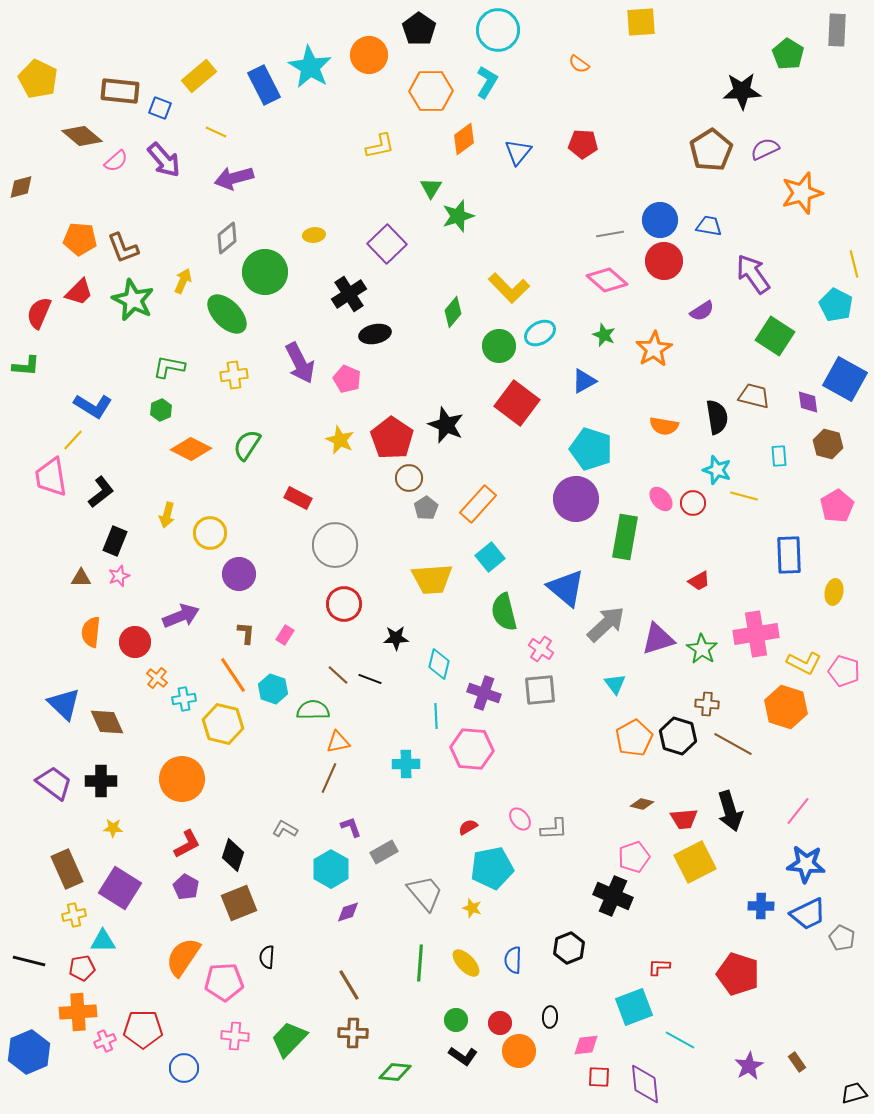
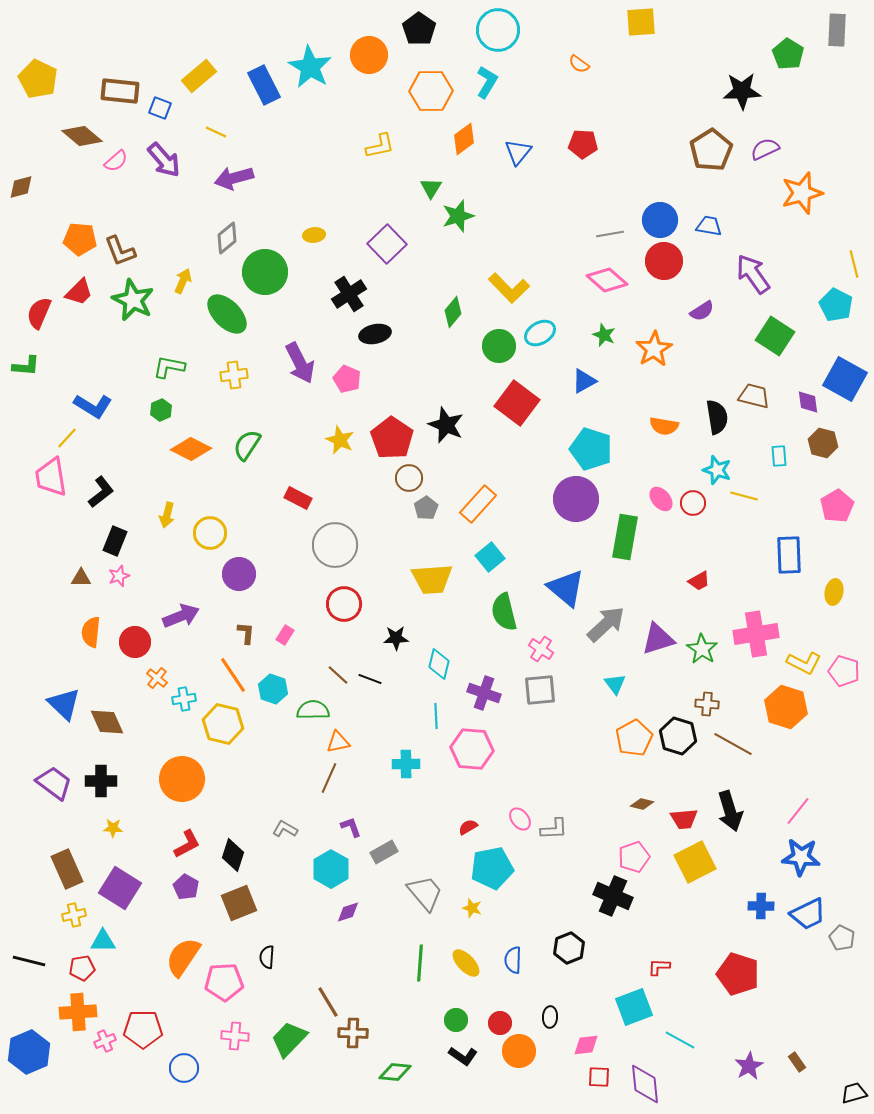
brown L-shape at (123, 248): moved 3 px left, 3 px down
yellow line at (73, 440): moved 6 px left, 2 px up
brown hexagon at (828, 444): moved 5 px left, 1 px up
blue star at (806, 864): moved 5 px left, 7 px up
brown line at (349, 985): moved 21 px left, 17 px down
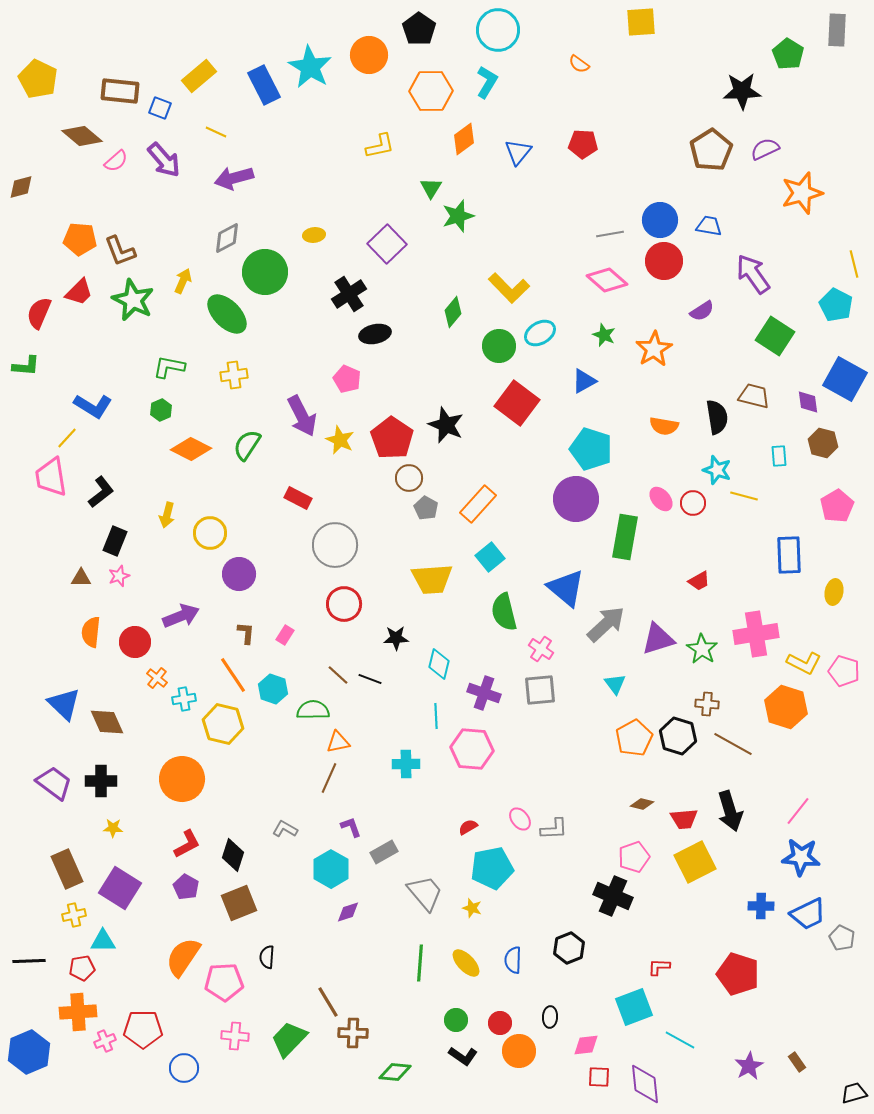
gray diamond at (227, 238): rotated 12 degrees clockwise
purple arrow at (300, 363): moved 2 px right, 53 px down
gray pentagon at (426, 508): rotated 10 degrees counterclockwise
black line at (29, 961): rotated 16 degrees counterclockwise
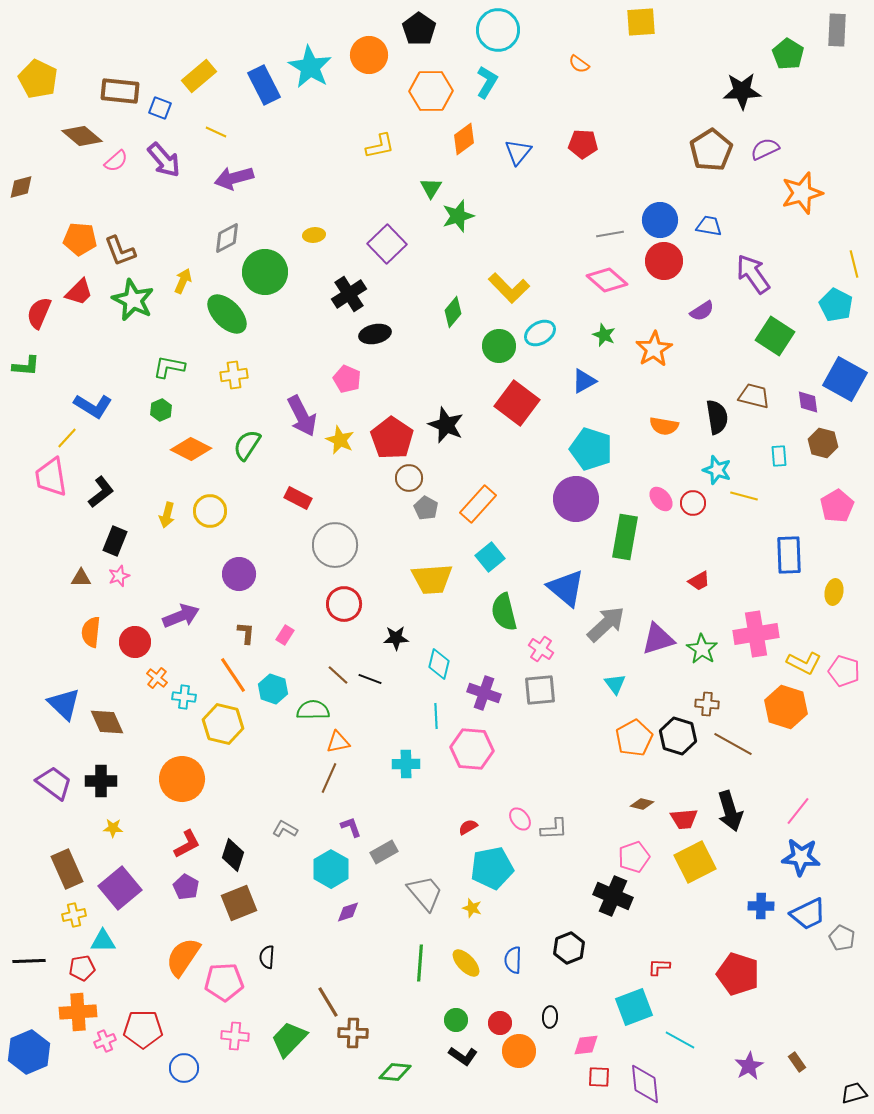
yellow circle at (210, 533): moved 22 px up
cyan cross at (184, 699): moved 2 px up; rotated 15 degrees clockwise
purple square at (120, 888): rotated 18 degrees clockwise
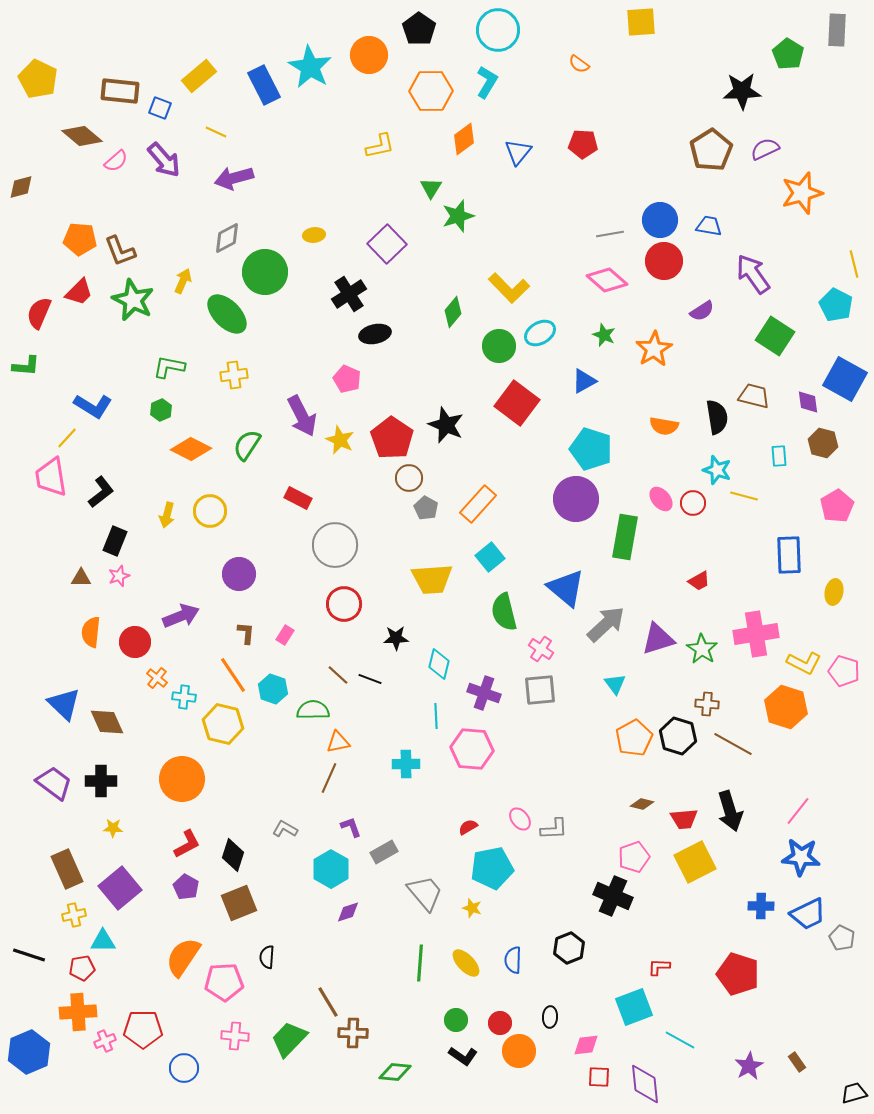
black line at (29, 961): moved 6 px up; rotated 20 degrees clockwise
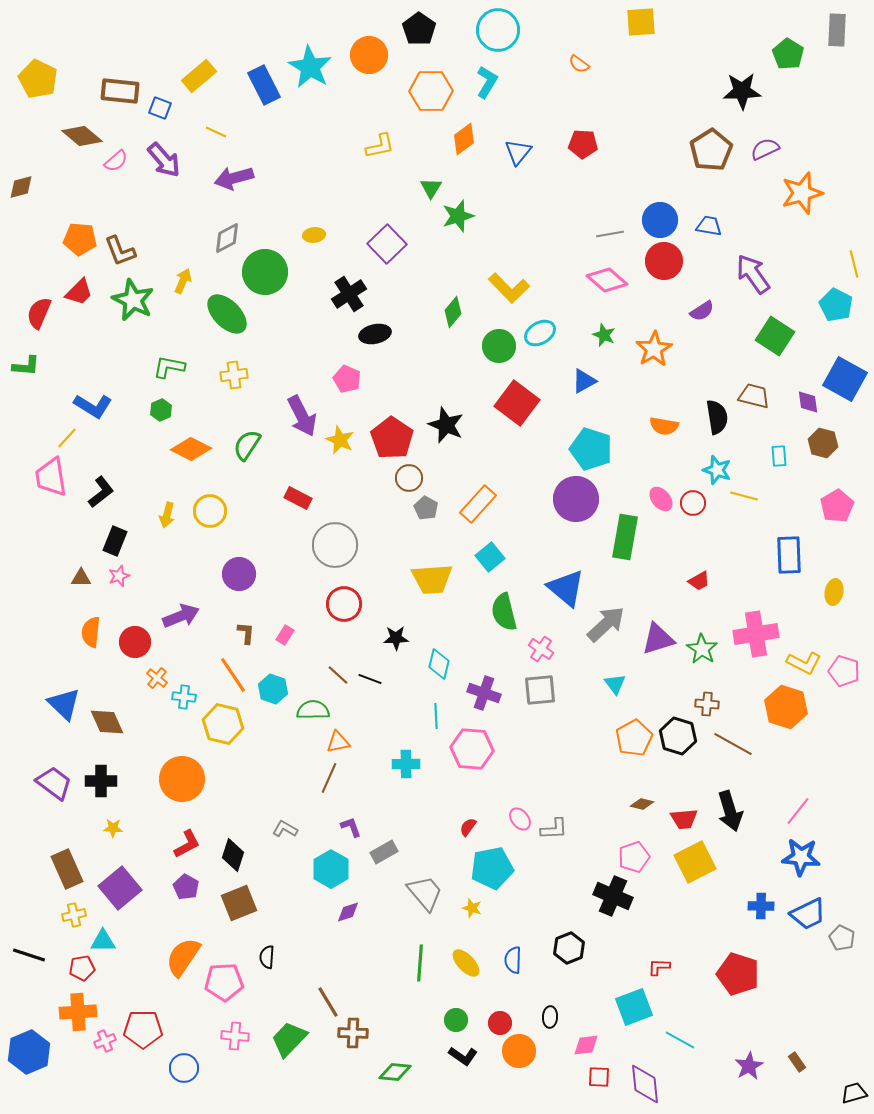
red semicircle at (468, 827): rotated 24 degrees counterclockwise
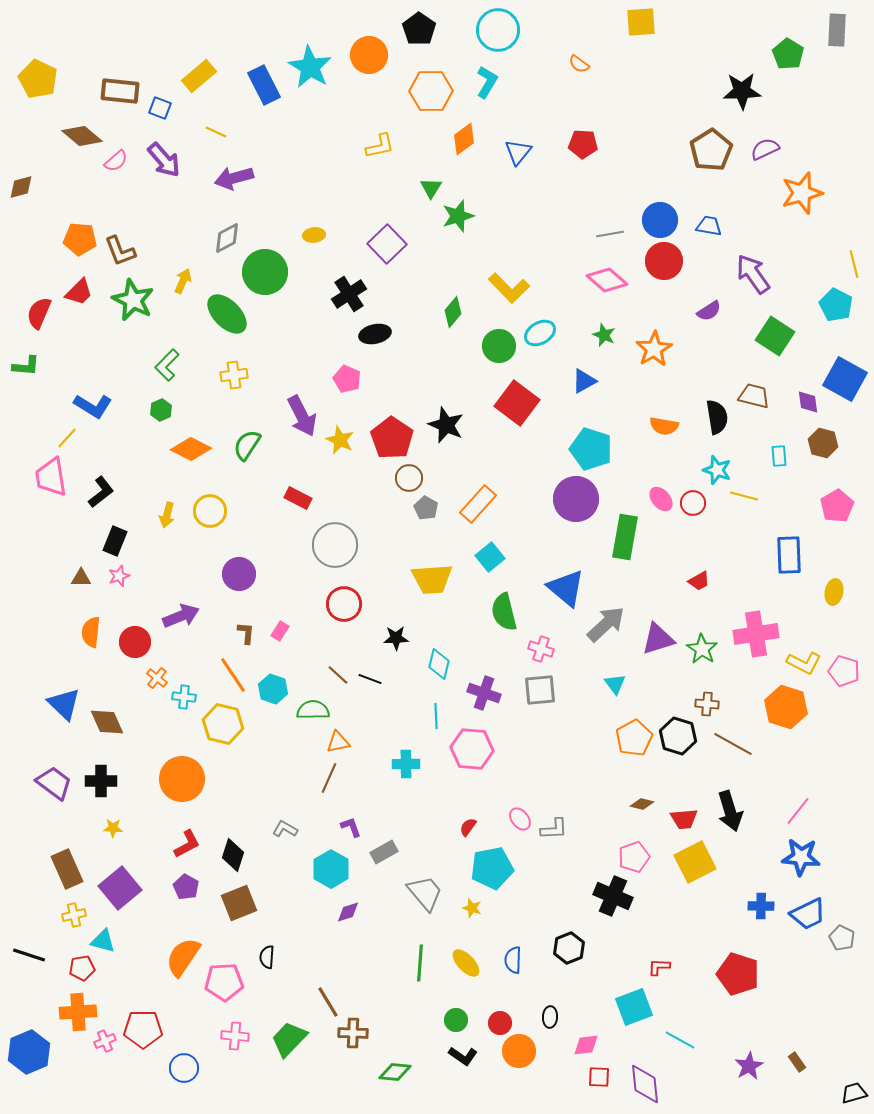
purple semicircle at (702, 311): moved 7 px right
green L-shape at (169, 367): moved 2 px left, 2 px up; rotated 56 degrees counterclockwise
pink rectangle at (285, 635): moved 5 px left, 4 px up
pink cross at (541, 649): rotated 15 degrees counterclockwise
cyan triangle at (103, 941): rotated 16 degrees clockwise
